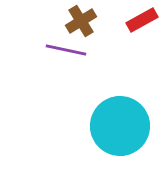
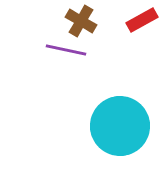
brown cross: rotated 28 degrees counterclockwise
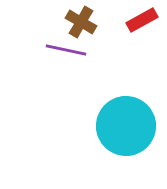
brown cross: moved 1 px down
cyan circle: moved 6 px right
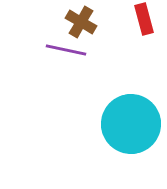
red rectangle: moved 2 px right, 1 px up; rotated 76 degrees counterclockwise
cyan circle: moved 5 px right, 2 px up
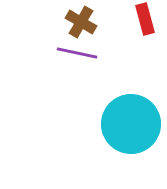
red rectangle: moved 1 px right
purple line: moved 11 px right, 3 px down
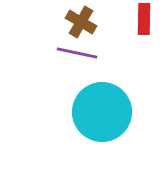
red rectangle: moved 1 px left; rotated 16 degrees clockwise
cyan circle: moved 29 px left, 12 px up
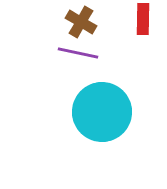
red rectangle: moved 1 px left
purple line: moved 1 px right
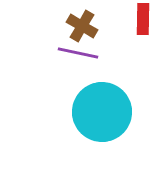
brown cross: moved 1 px right, 4 px down
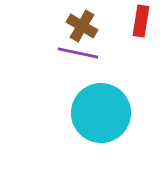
red rectangle: moved 2 px left, 2 px down; rotated 8 degrees clockwise
cyan circle: moved 1 px left, 1 px down
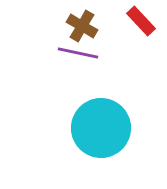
red rectangle: rotated 52 degrees counterclockwise
cyan circle: moved 15 px down
